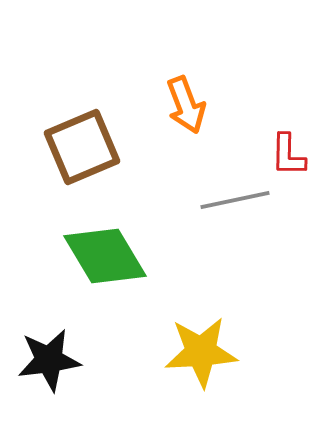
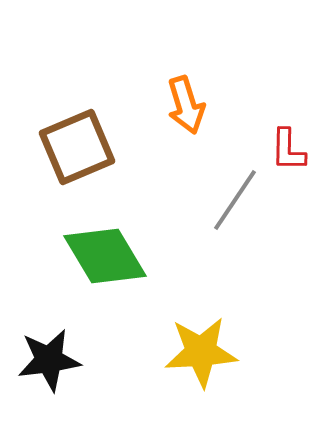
orange arrow: rotated 4 degrees clockwise
brown square: moved 5 px left
red L-shape: moved 5 px up
gray line: rotated 44 degrees counterclockwise
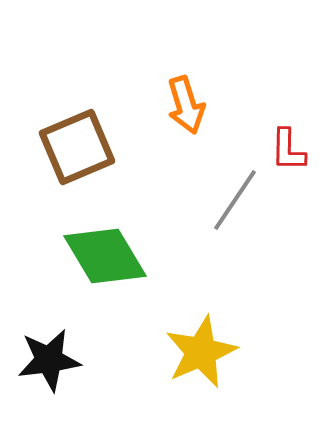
yellow star: rotated 20 degrees counterclockwise
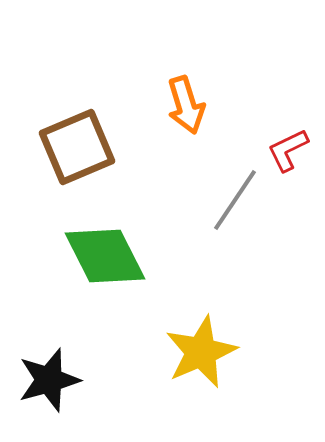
red L-shape: rotated 63 degrees clockwise
green diamond: rotated 4 degrees clockwise
black star: moved 20 px down; rotated 8 degrees counterclockwise
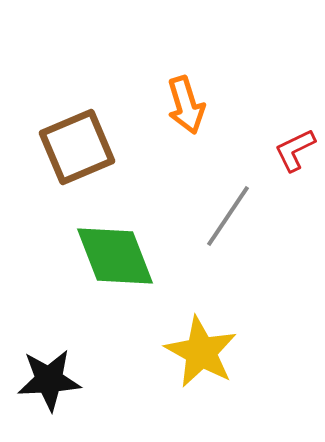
red L-shape: moved 7 px right
gray line: moved 7 px left, 16 px down
green diamond: moved 10 px right; rotated 6 degrees clockwise
yellow star: rotated 20 degrees counterclockwise
black star: rotated 12 degrees clockwise
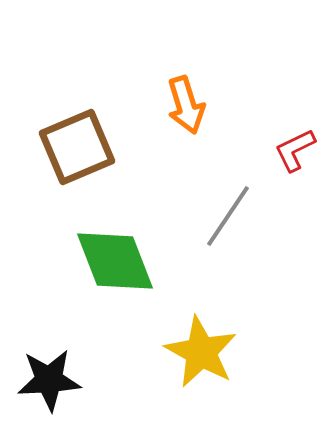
green diamond: moved 5 px down
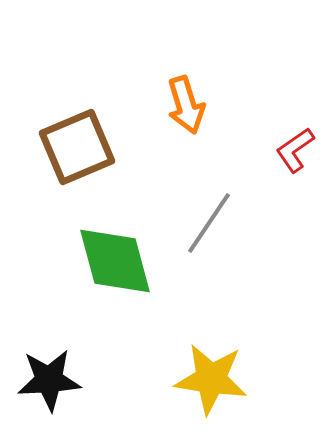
red L-shape: rotated 9 degrees counterclockwise
gray line: moved 19 px left, 7 px down
green diamond: rotated 6 degrees clockwise
yellow star: moved 10 px right, 27 px down; rotated 20 degrees counterclockwise
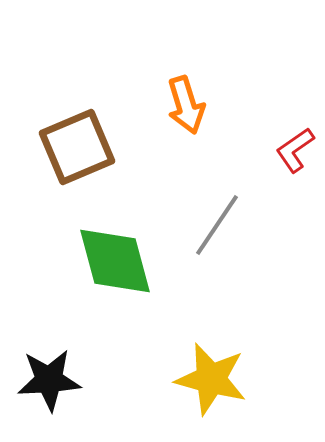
gray line: moved 8 px right, 2 px down
yellow star: rotated 6 degrees clockwise
